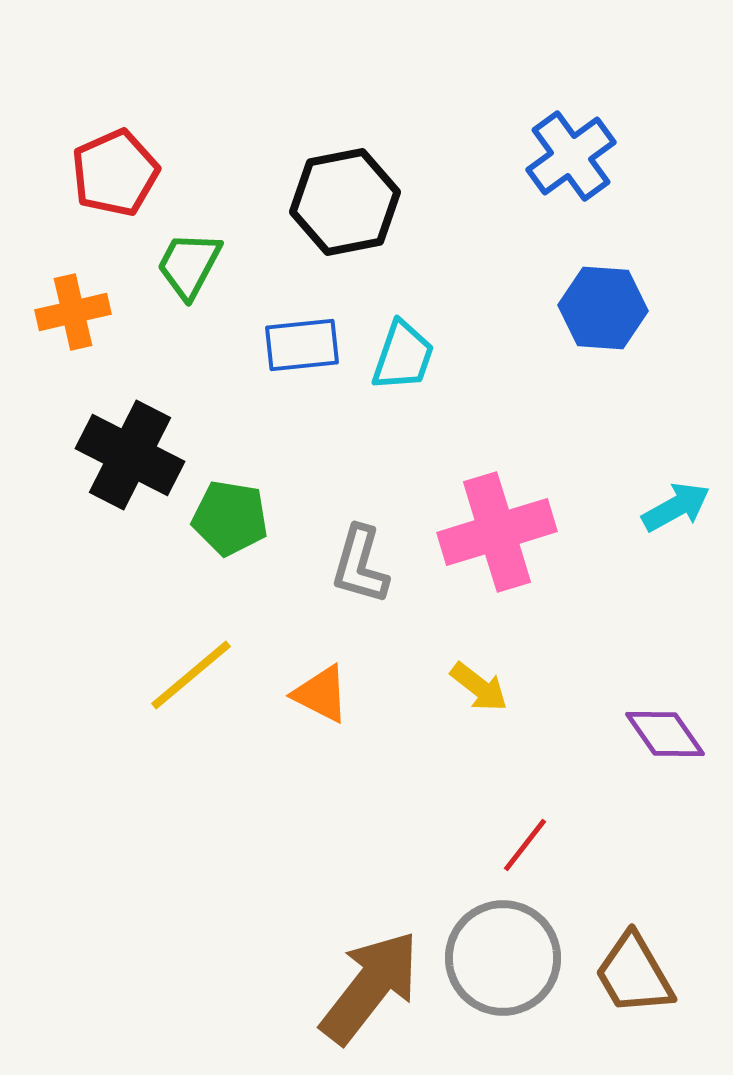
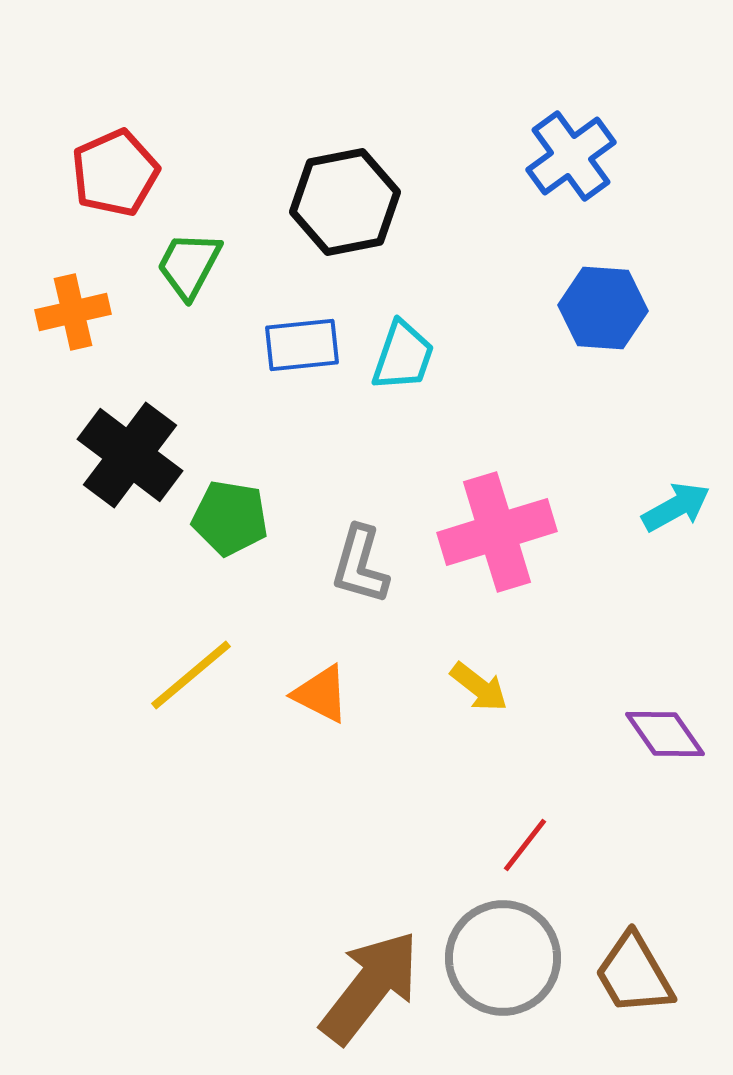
black cross: rotated 10 degrees clockwise
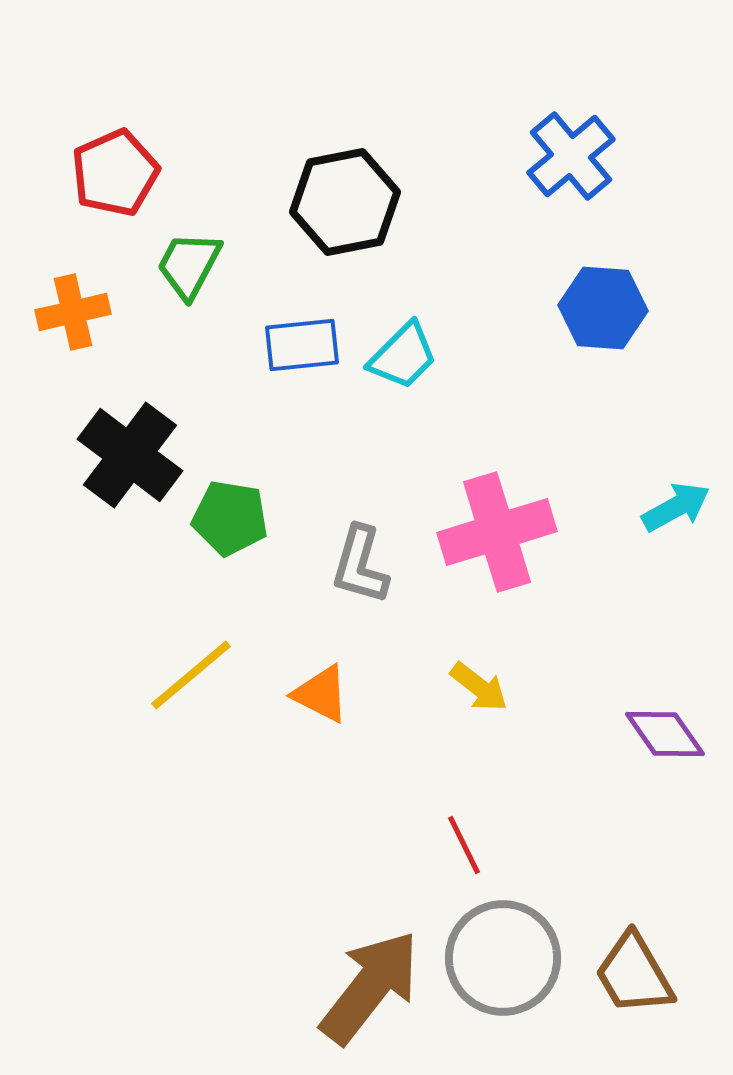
blue cross: rotated 4 degrees counterclockwise
cyan trapezoid: rotated 26 degrees clockwise
red line: moved 61 px left; rotated 64 degrees counterclockwise
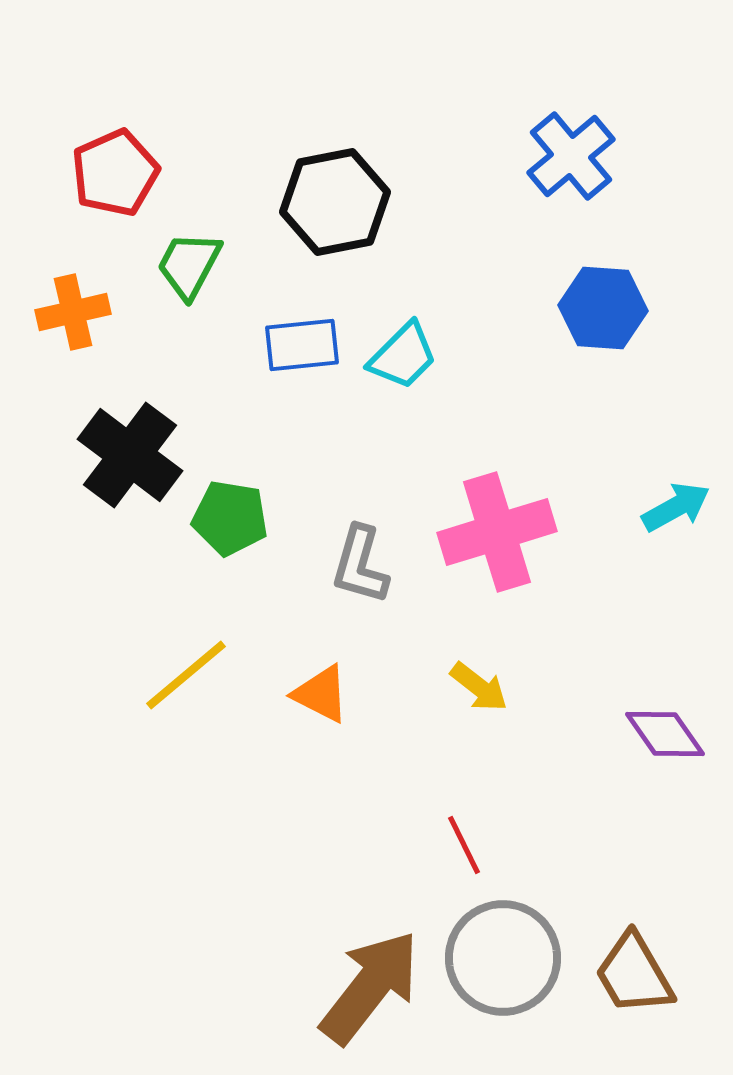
black hexagon: moved 10 px left
yellow line: moved 5 px left
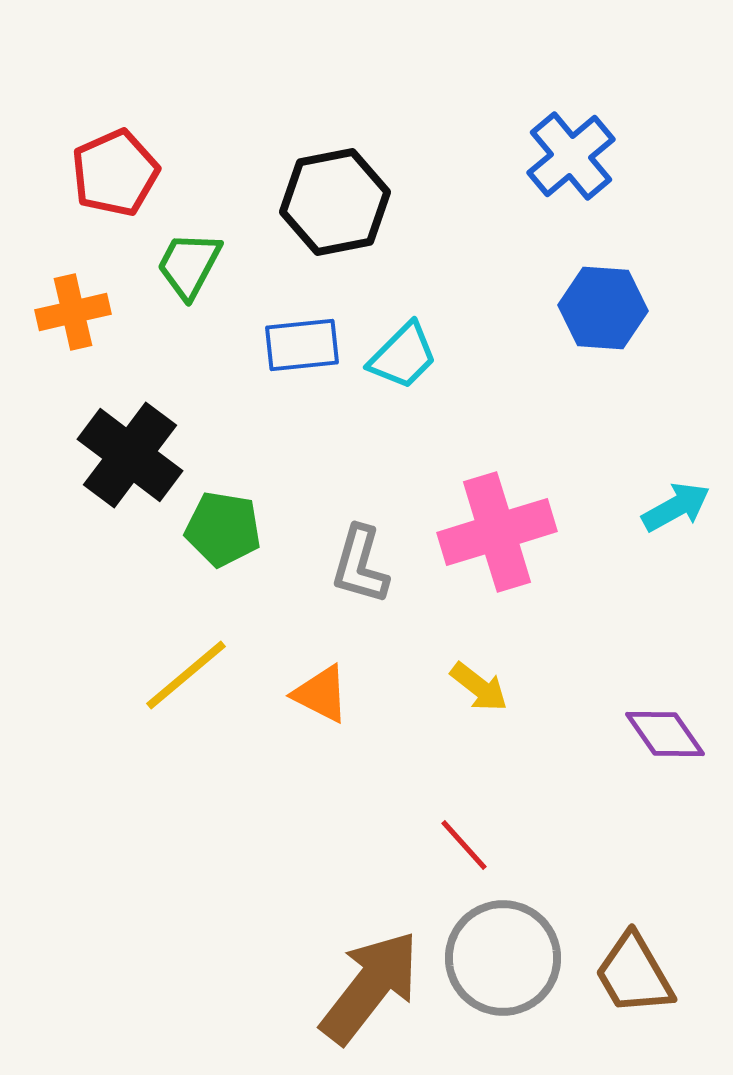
green pentagon: moved 7 px left, 11 px down
red line: rotated 16 degrees counterclockwise
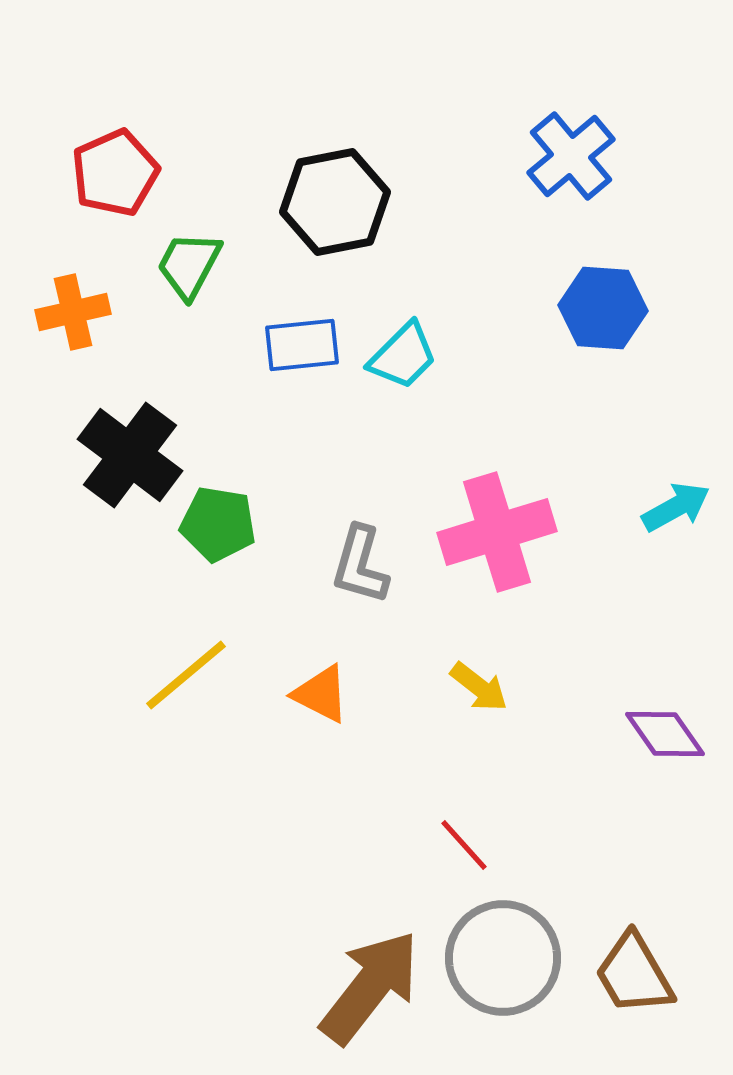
green pentagon: moved 5 px left, 5 px up
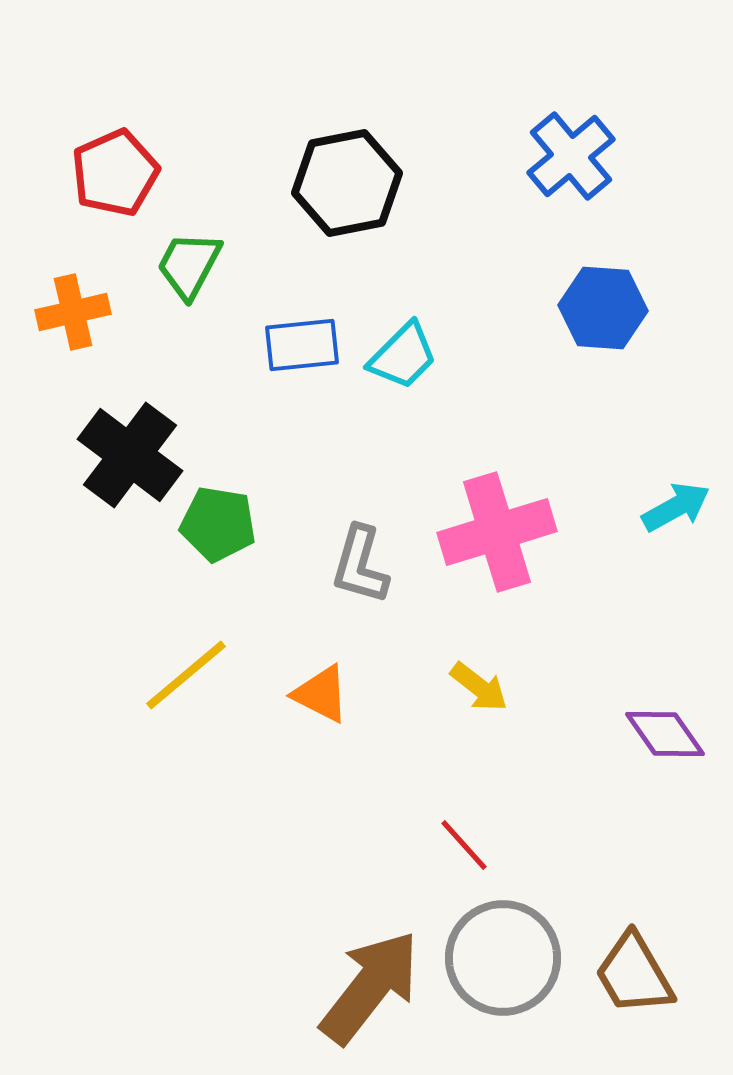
black hexagon: moved 12 px right, 19 px up
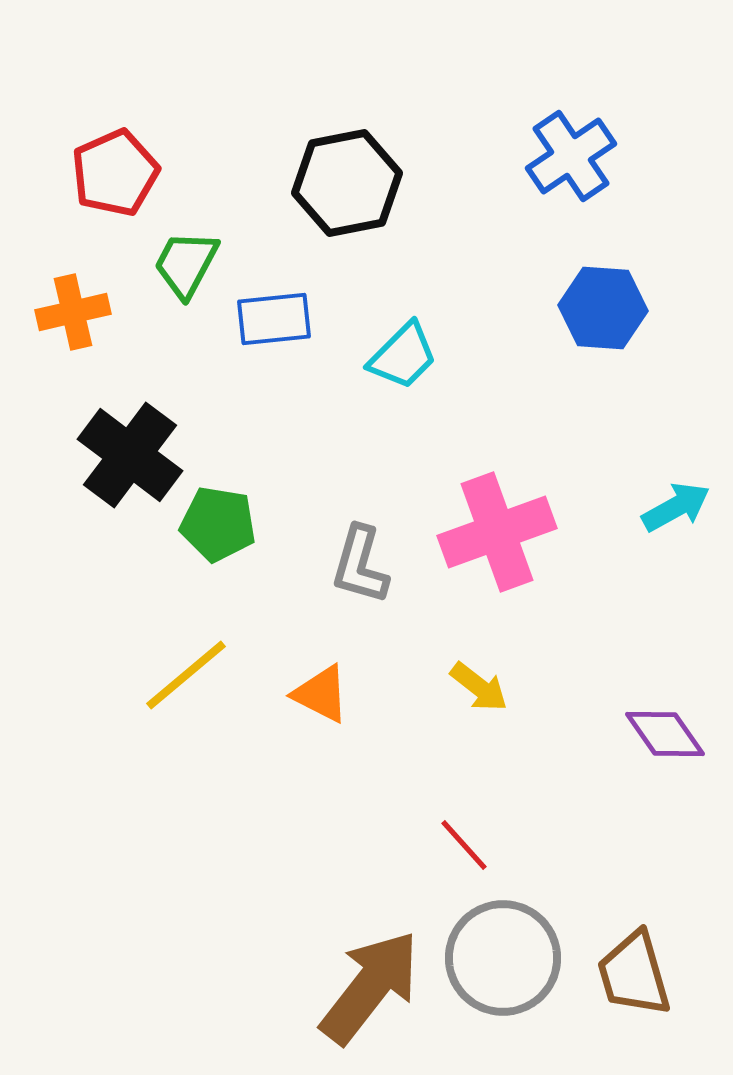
blue cross: rotated 6 degrees clockwise
green trapezoid: moved 3 px left, 1 px up
blue rectangle: moved 28 px left, 26 px up
pink cross: rotated 3 degrees counterclockwise
brown trapezoid: rotated 14 degrees clockwise
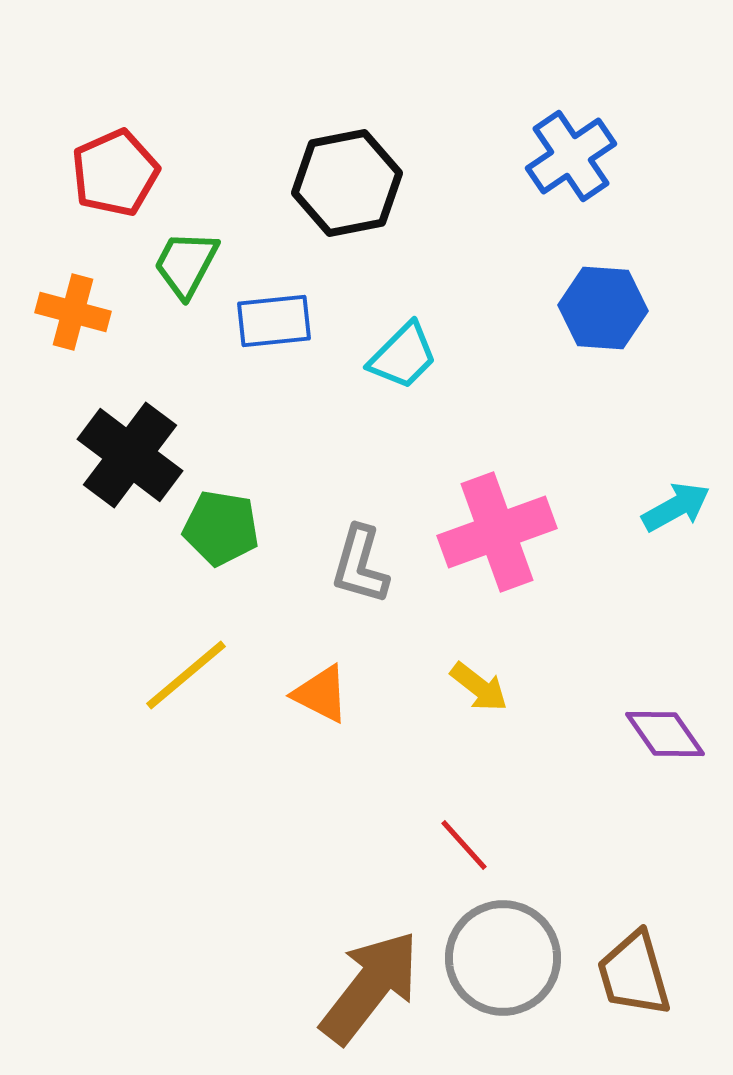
orange cross: rotated 28 degrees clockwise
blue rectangle: moved 2 px down
green pentagon: moved 3 px right, 4 px down
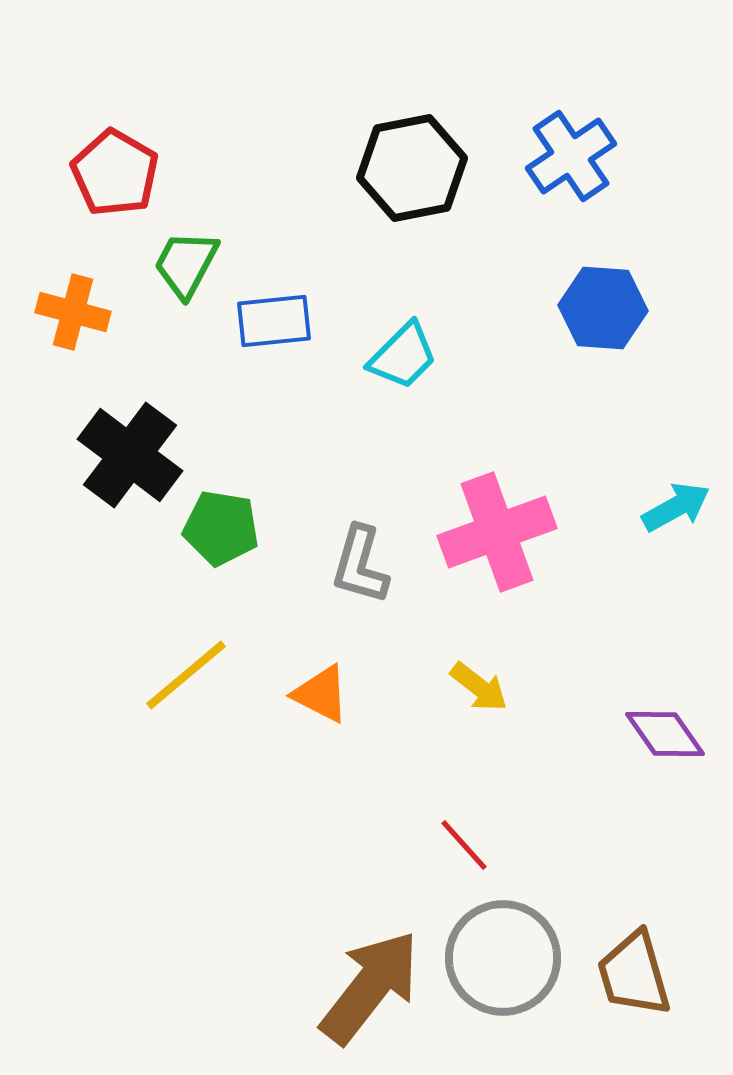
red pentagon: rotated 18 degrees counterclockwise
black hexagon: moved 65 px right, 15 px up
